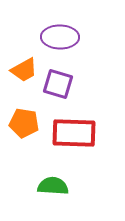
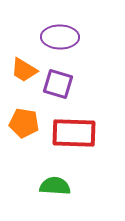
orange trapezoid: rotated 60 degrees clockwise
green semicircle: moved 2 px right
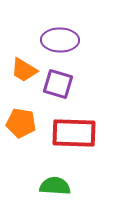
purple ellipse: moved 3 px down
orange pentagon: moved 3 px left
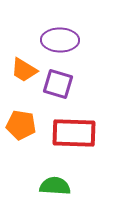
orange pentagon: moved 2 px down
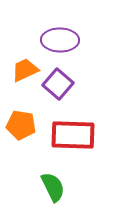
orange trapezoid: moved 1 px right; rotated 124 degrees clockwise
purple square: rotated 24 degrees clockwise
red rectangle: moved 1 px left, 2 px down
green semicircle: moved 2 px left, 1 px down; rotated 60 degrees clockwise
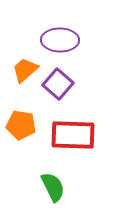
orange trapezoid: rotated 16 degrees counterclockwise
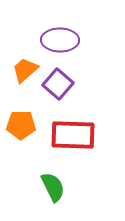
orange pentagon: rotated 8 degrees counterclockwise
